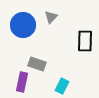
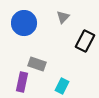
gray triangle: moved 12 px right
blue circle: moved 1 px right, 2 px up
black rectangle: rotated 25 degrees clockwise
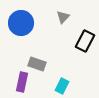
blue circle: moved 3 px left
